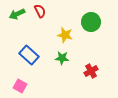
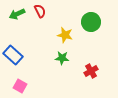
blue rectangle: moved 16 px left
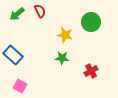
green arrow: rotated 14 degrees counterclockwise
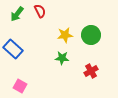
green arrow: rotated 14 degrees counterclockwise
green circle: moved 13 px down
yellow star: rotated 21 degrees counterclockwise
blue rectangle: moved 6 px up
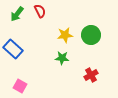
red cross: moved 4 px down
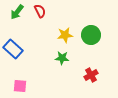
green arrow: moved 2 px up
pink square: rotated 24 degrees counterclockwise
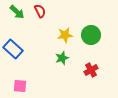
green arrow: rotated 84 degrees counterclockwise
green star: rotated 24 degrees counterclockwise
red cross: moved 5 px up
